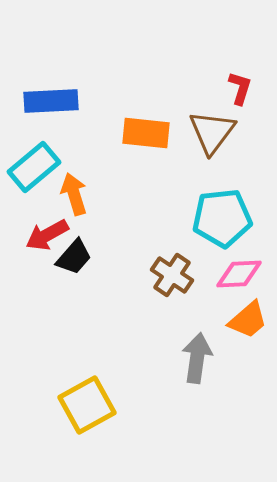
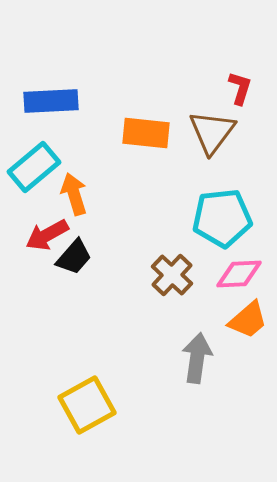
brown cross: rotated 9 degrees clockwise
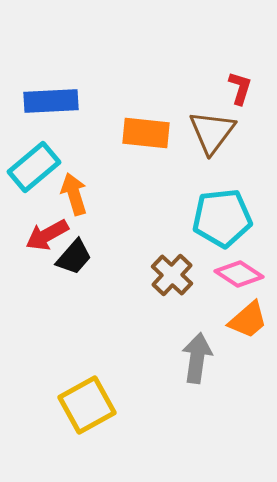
pink diamond: rotated 36 degrees clockwise
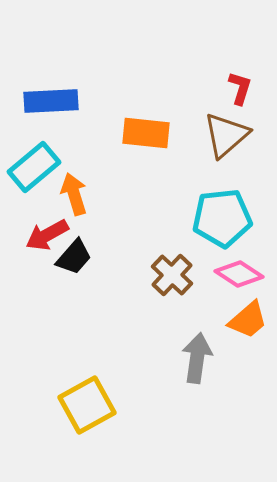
brown triangle: moved 14 px right, 3 px down; rotated 12 degrees clockwise
